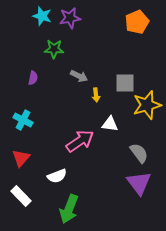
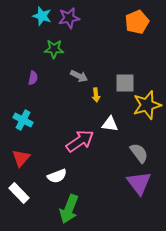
purple star: moved 1 px left
white rectangle: moved 2 px left, 3 px up
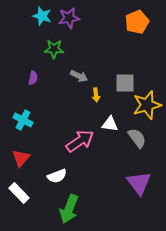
gray semicircle: moved 2 px left, 15 px up
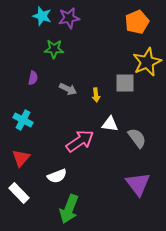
gray arrow: moved 11 px left, 13 px down
yellow star: moved 43 px up; rotated 8 degrees counterclockwise
purple triangle: moved 1 px left, 1 px down
